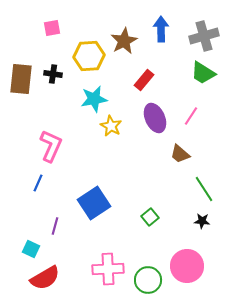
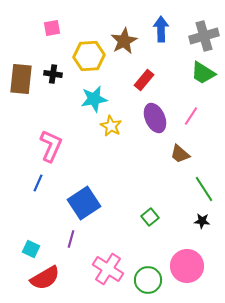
blue square: moved 10 px left
purple line: moved 16 px right, 13 px down
pink cross: rotated 36 degrees clockwise
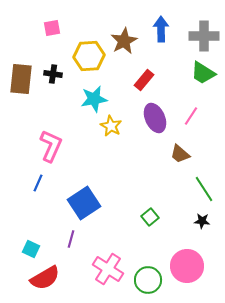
gray cross: rotated 16 degrees clockwise
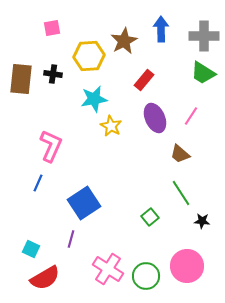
green line: moved 23 px left, 4 px down
green circle: moved 2 px left, 4 px up
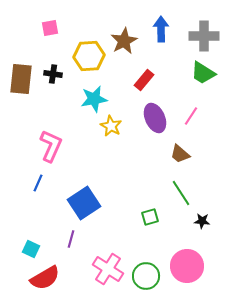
pink square: moved 2 px left
green square: rotated 24 degrees clockwise
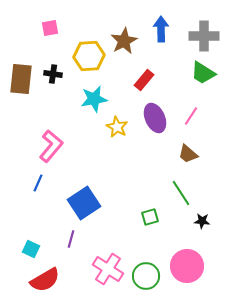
yellow star: moved 6 px right, 1 px down
pink L-shape: rotated 16 degrees clockwise
brown trapezoid: moved 8 px right
red semicircle: moved 2 px down
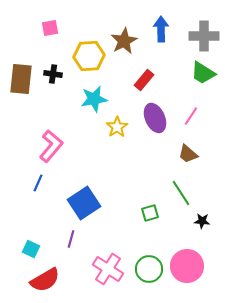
yellow star: rotated 10 degrees clockwise
green square: moved 4 px up
green circle: moved 3 px right, 7 px up
